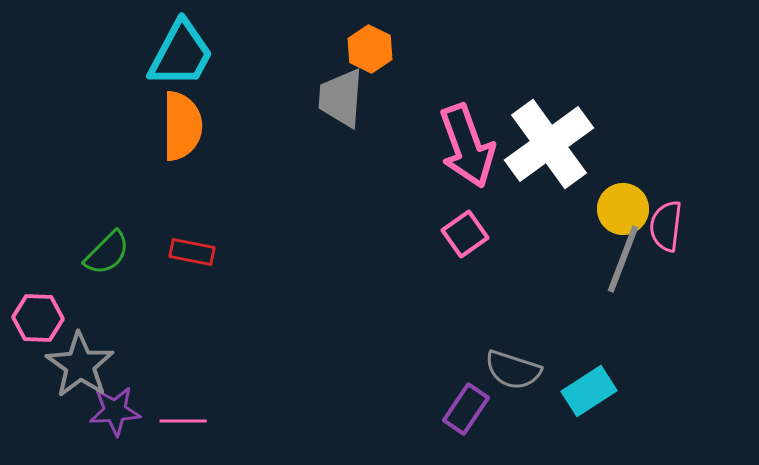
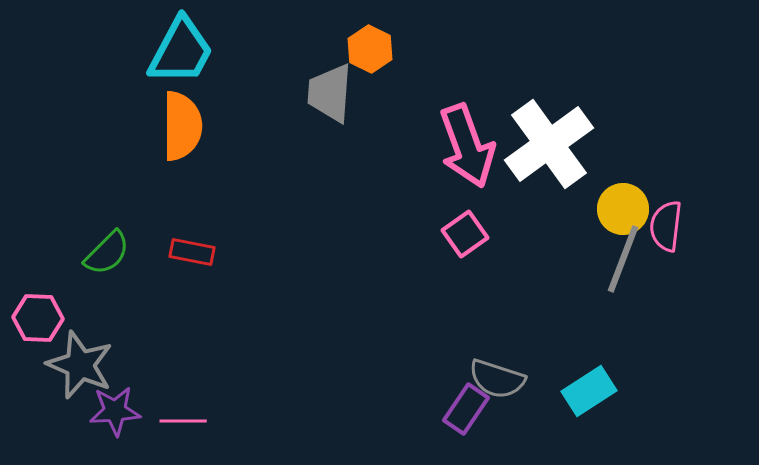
cyan trapezoid: moved 3 px up
gray trapezoid: moved 11 px left, 5 px up
gray star: rotated 12 degrees counterclockwise
gray semicircle: moved 16 px left, 9 px down
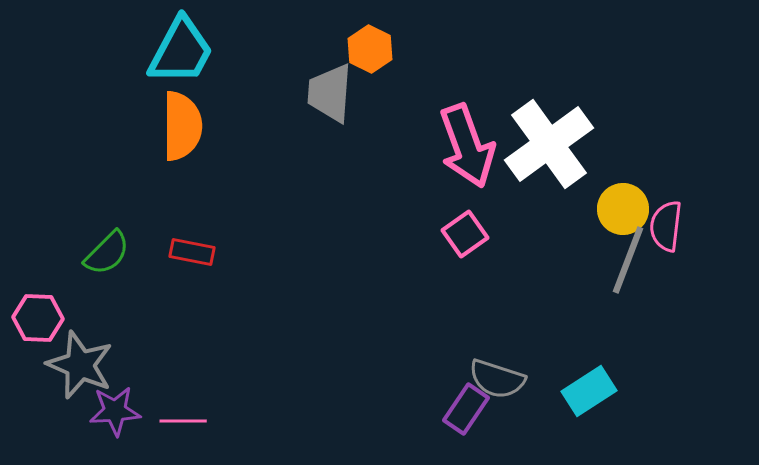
gray line: moved 5 px right, 1 px down
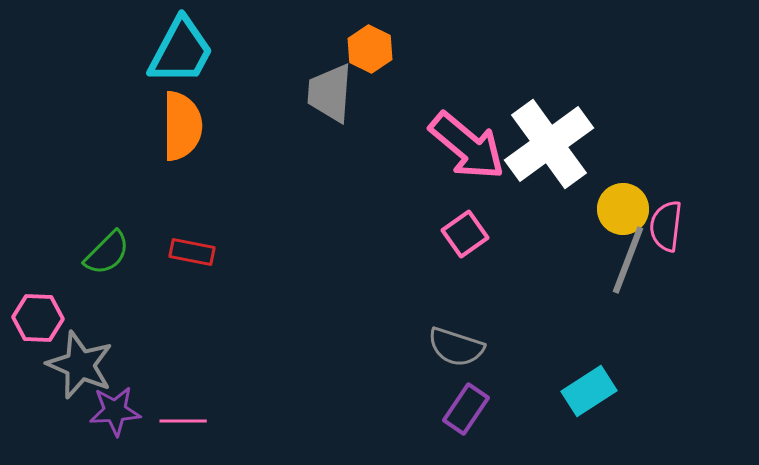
pink arrow: rotated 30 degrees counterclockwise
gray semicircle: moved 41 px left, 32 px up
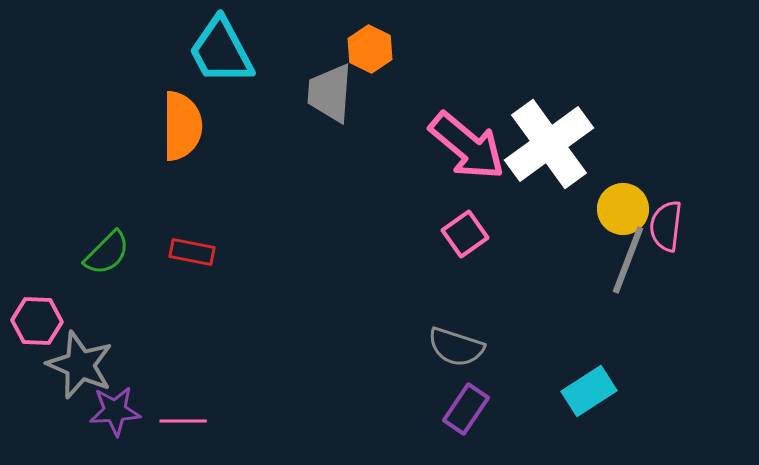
cyan trapezoid: moved 40 px right; rotated 124 degrees clockwise
pink hexagon: moved 1 px left, 3 px down
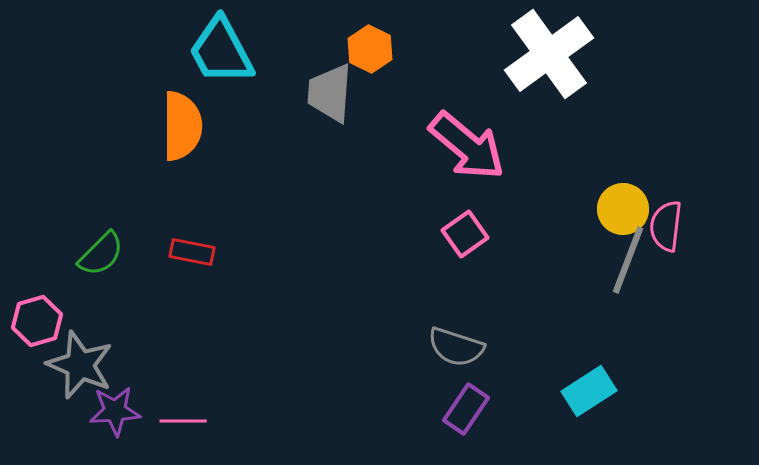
white cross: moved 90 px up
green semicircle: moved 6 px left, 1 px down
pink hexagon: rotated 18 degrees counterclockwise
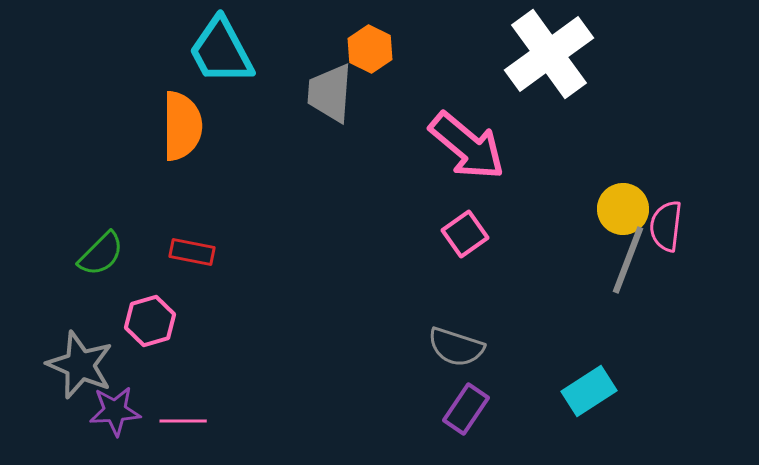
pink hexagon: moved 113 px right
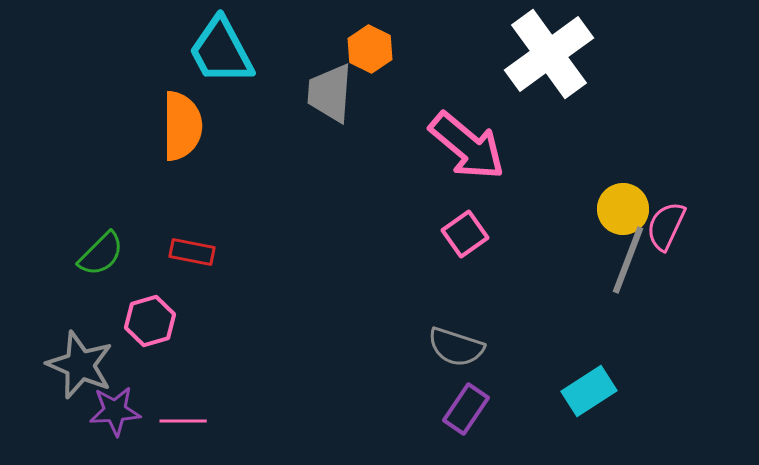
pink semicircle: rotated 18 degrees clockwise
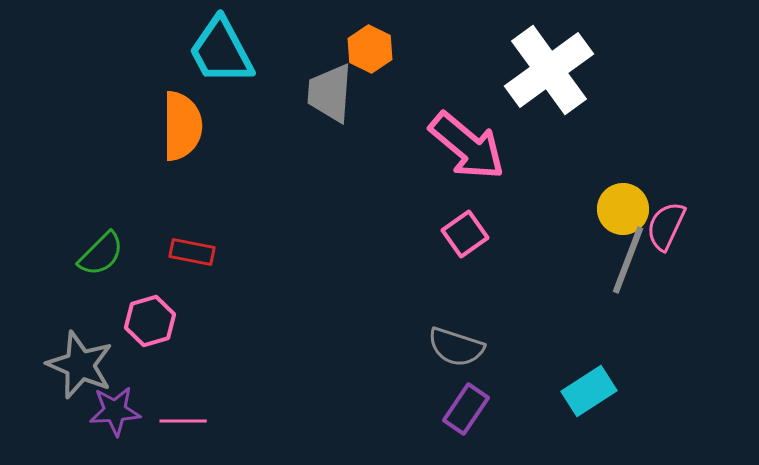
white cross: moved 16 px down
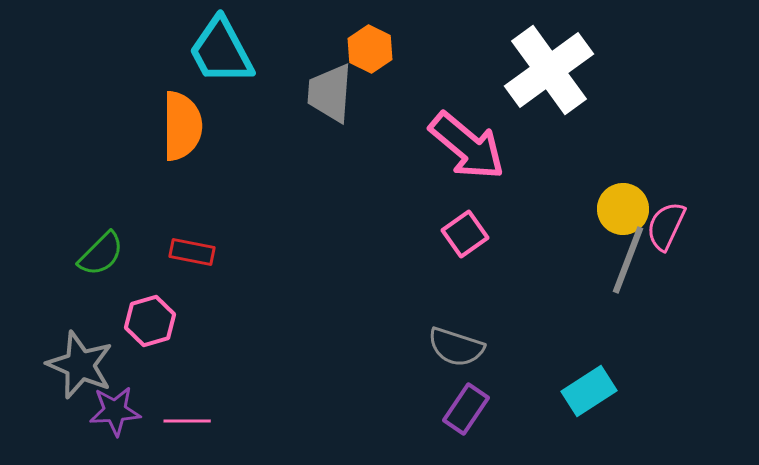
pink line: moved 4 px right
